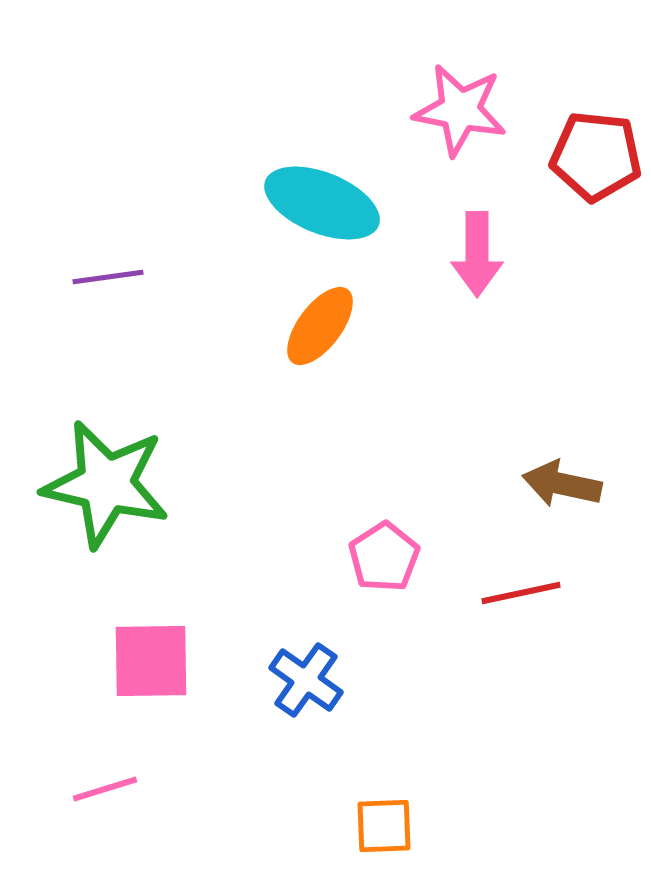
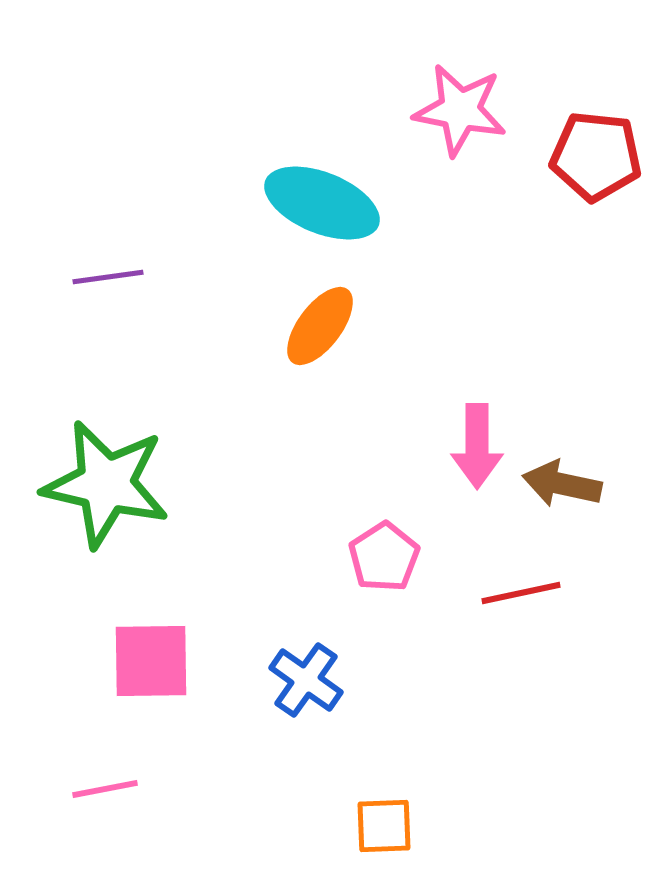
pink arrow: moved 192 px down
pink line: rotated 6 degrees clockwise
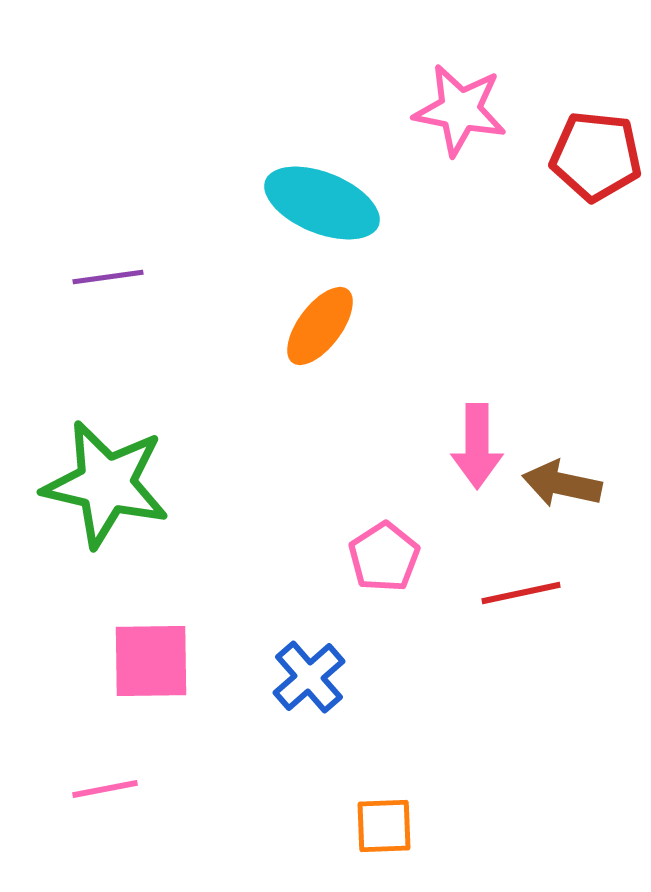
blue cross: moved 3 px right, 3 px up; rotated 14 degrees clockwise
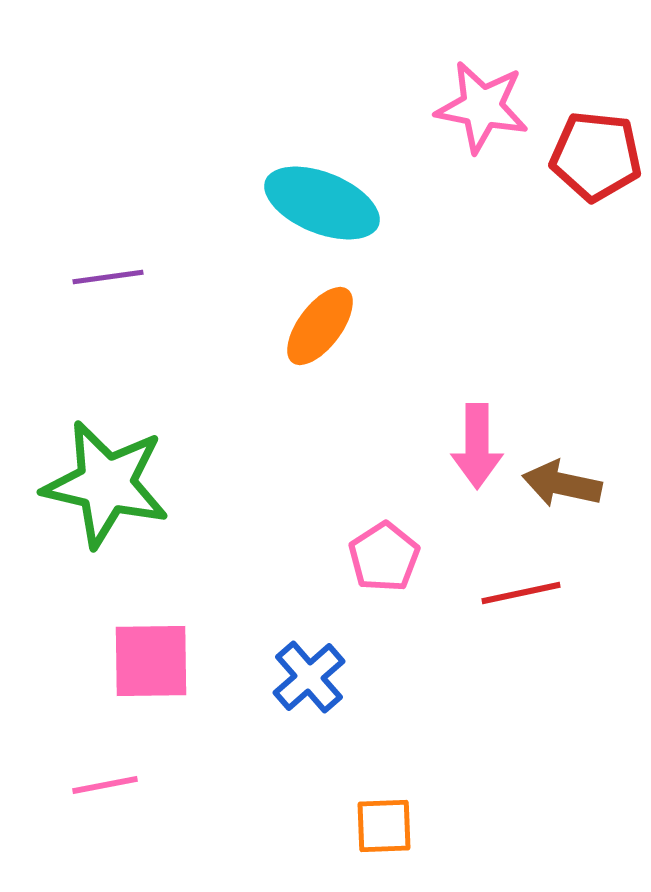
pink star: moved 22 px right, 3 px up
pink line: moved 4 px up
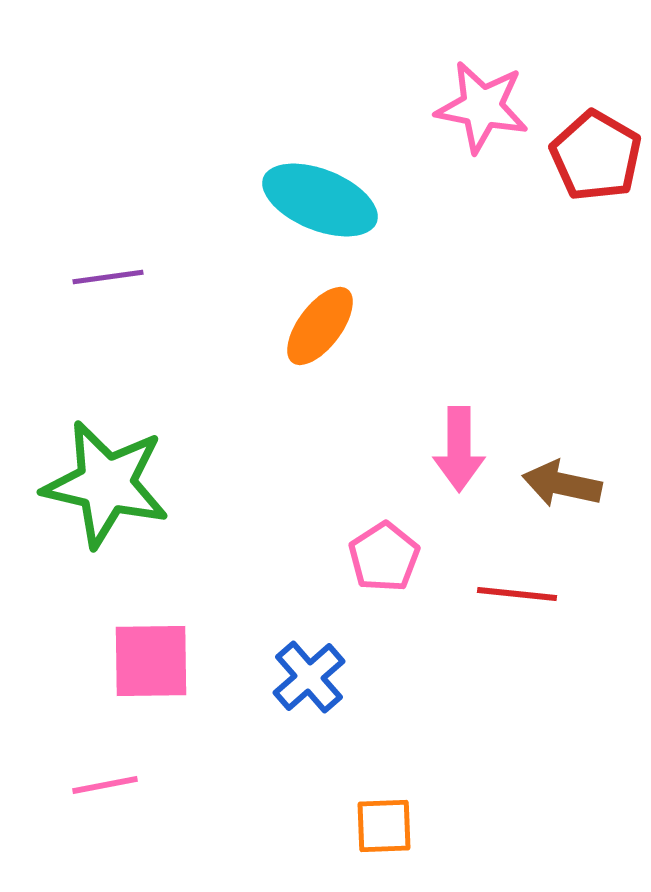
red pentagon: rotated 24 degrees clockwise
cyan ellipse: moved 2 px left, 3 px up
pink arrow: moved 18 px left, 3 px down
red line: moved 4 px left, 1 px down; rotated 18 degrees clockwise
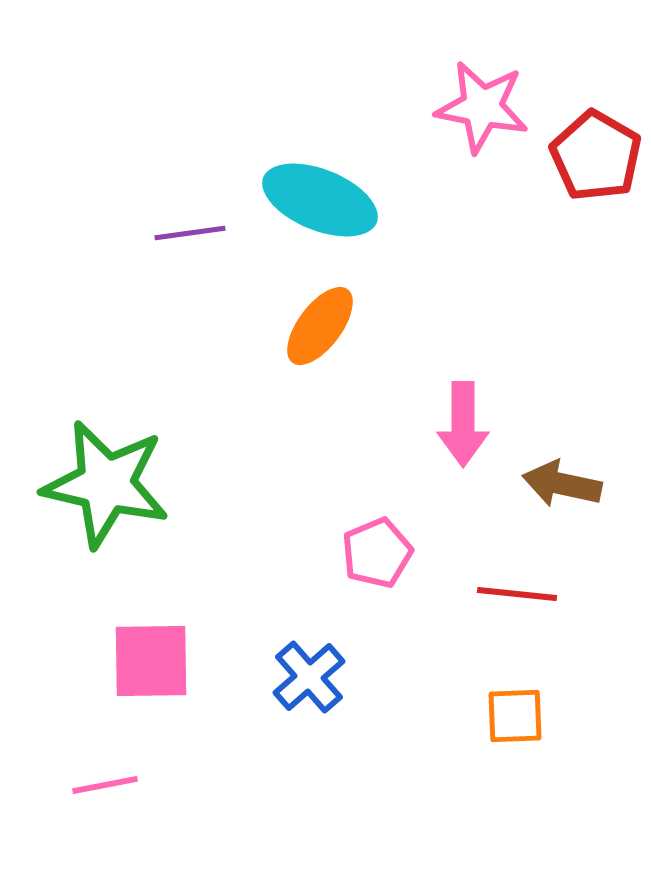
purple line: moved 82 px right, 44 px up
pink arrow: moved 4 px right, 25 px up
pink pentagon: moved 7 px left, 4 px up; rotated 10 degrees clockwise
orange square: moved 131 px right, 110 px up
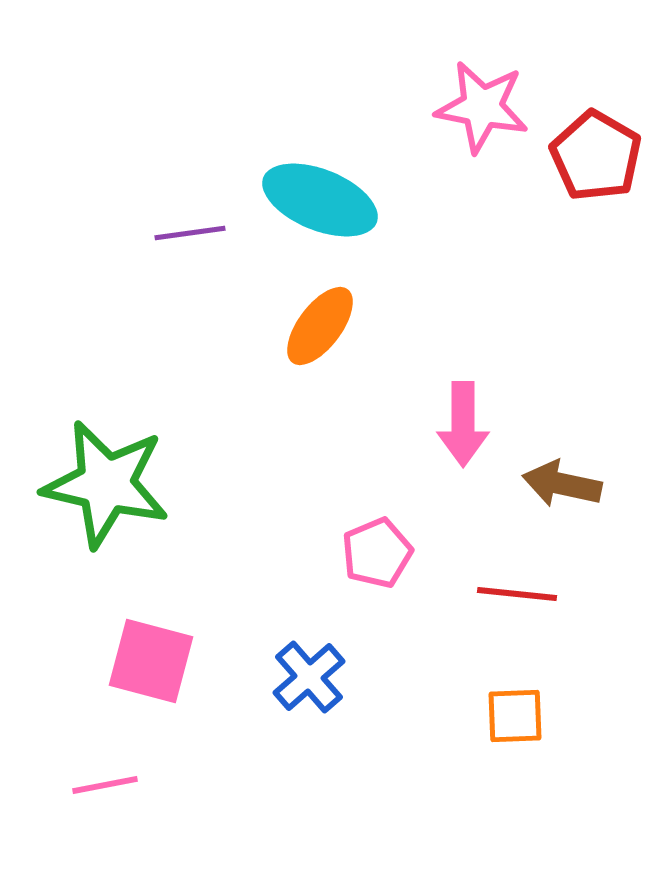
pink square: rotated 16 degrees clockwise
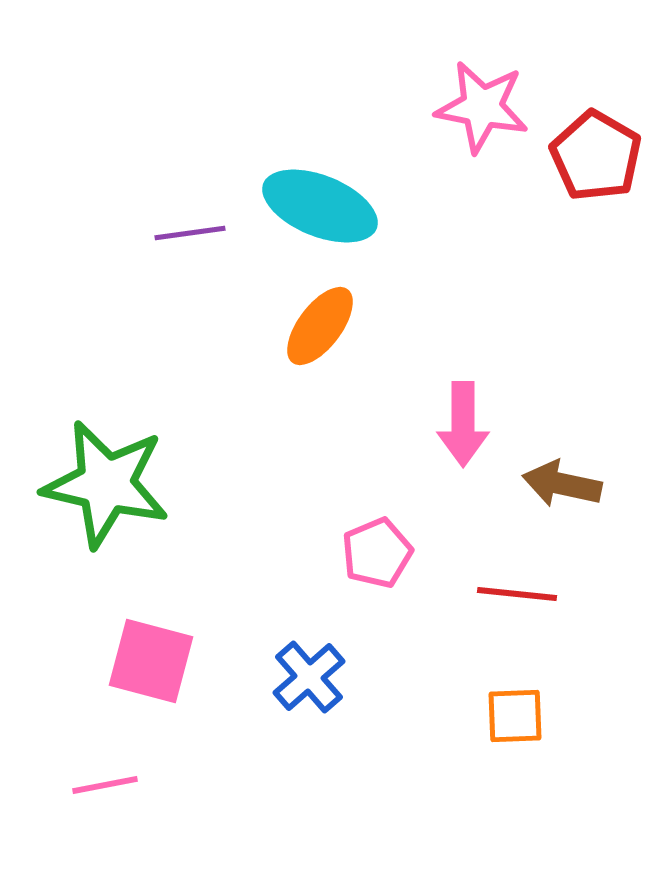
cyan ellipse: moved 6 px down
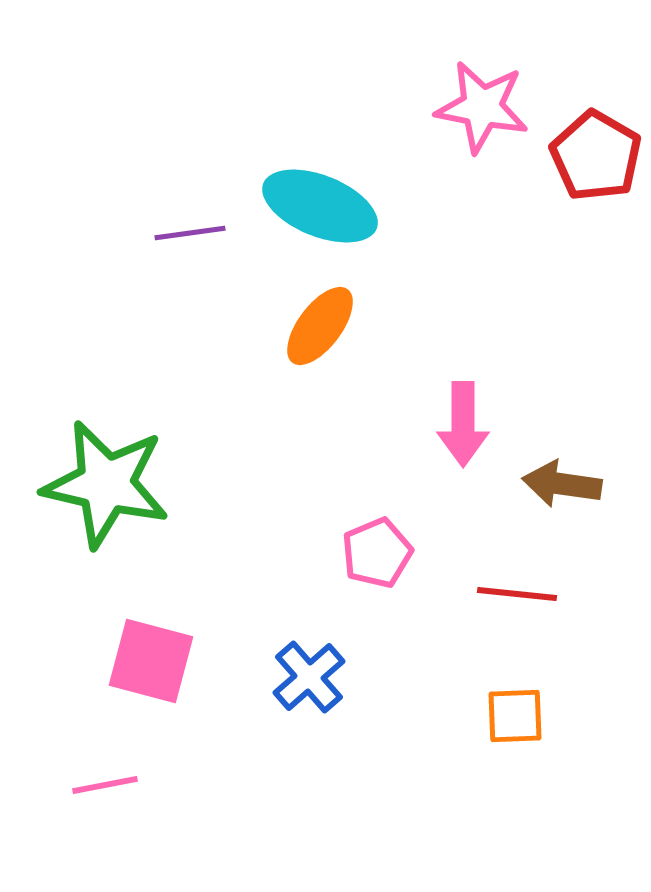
brown arrow: rotated 4 degrees counterclockwise
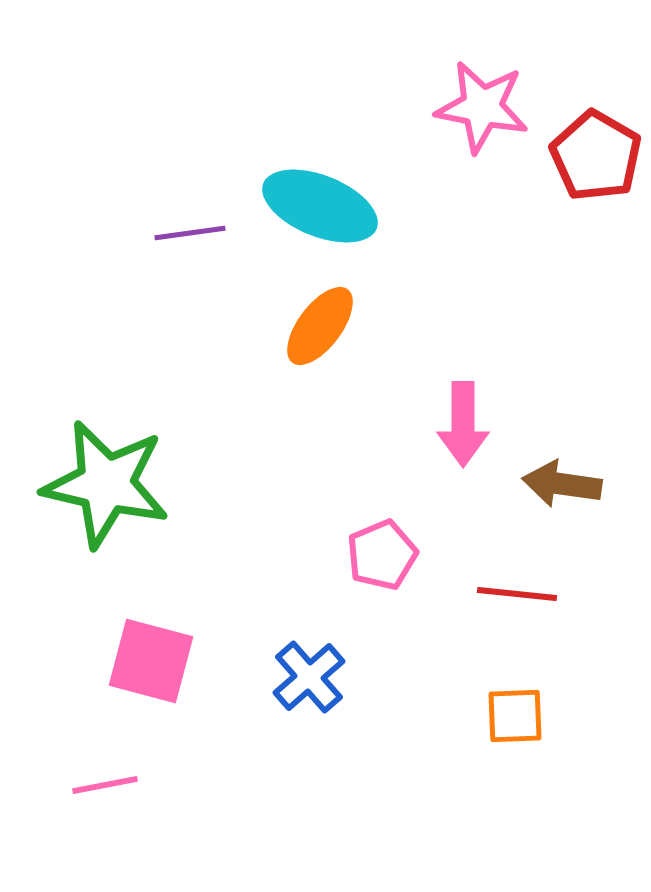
pink pentagon: moved 5 px right, 2 px down
